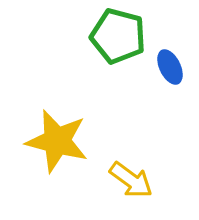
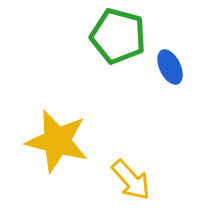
yellow arrow: rotated 12 degrees clockwise
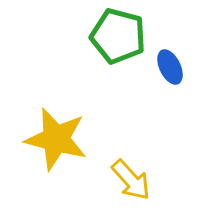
yellow star: moved 1 px left, 2 px up
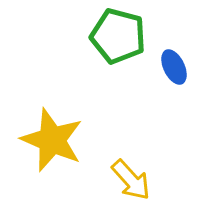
blue ellipse: moved 4 px right
yellow star: moved 4 px left, 1 px down; rotated 8 degrees clockwise
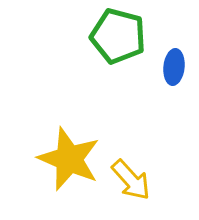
blue ellipse: rotated 32 degrees clockwise
yellow star: moved 17 px right, 19 px down
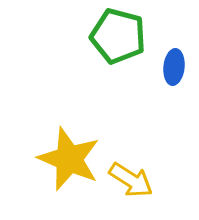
yellow arrow: rotated 15 degrees counterclockwise
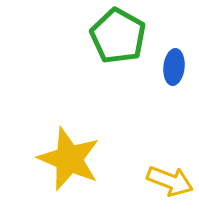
green pentagon: rotated 14 degrees clockwise
yellow arrow: moved 39 px right, 1 px down; rotated 12 degrees counterclockwise
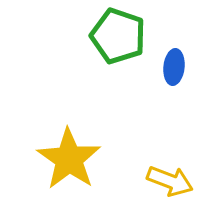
green pentagon: rotated 10 degrees counterclockwise
yellow star: rotated 12 degrees clockwise
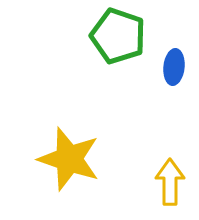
yellow star: rotated 16 degrees counterclockwise
yellow arrow: moved 1 px down; rotated 111 degrees counterclockwise
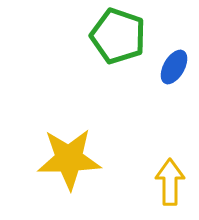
blue ellipse: rotated 24 degrees clockwise
yellow star: rotated 20 degrees counterclockwise
